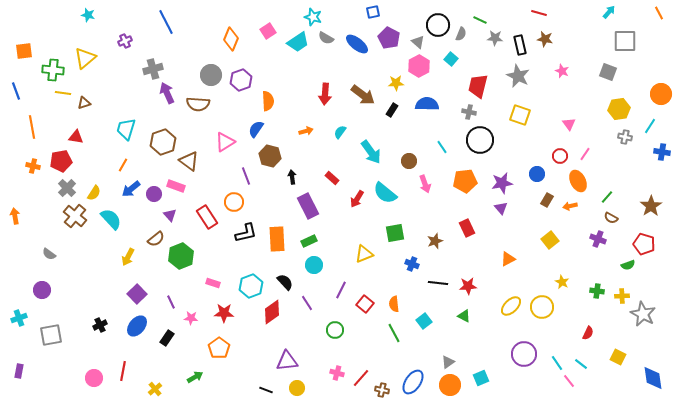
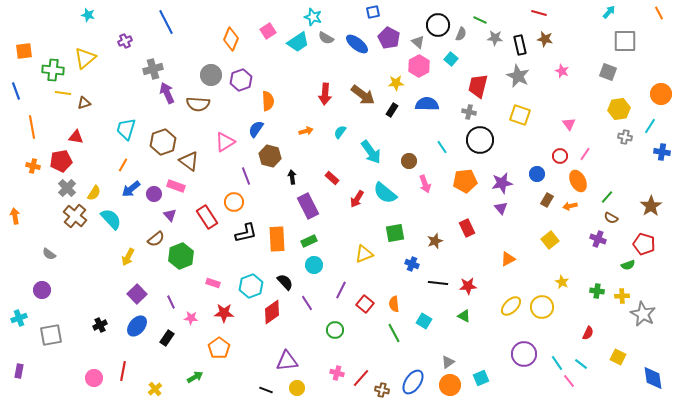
cyan square at (424, 321): rotated 21 degrees counterclockwise
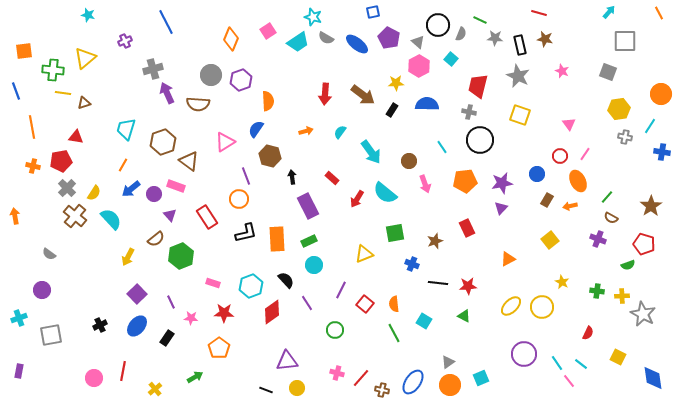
orange circle at (234, 202): moved 5 px right, 3 px up
purple triangle at (501, 208): rotated 24 degrees clockwise
black semicircle at (285, 282): moved 1 px right, 2 px up
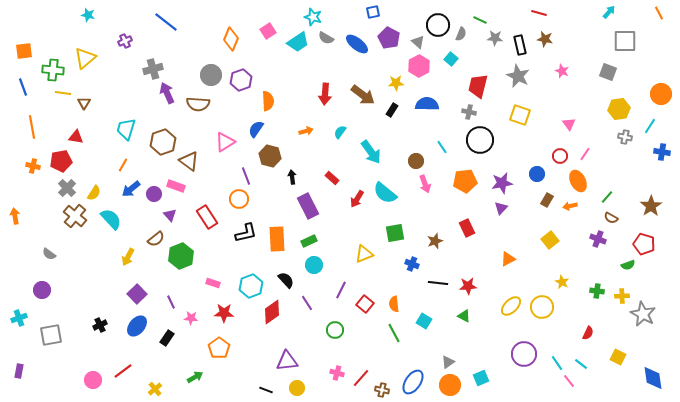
blue line at (166, 22): rotated 25 degrees counterclockwise
blue line at (16, 91): moved 7 px right, 4 px up
brown triangle at (84, 103): rotated 40 degrees counterclockwise
brown circle at (409, 161): moved 7 px right
red line at (123, 371): rotated 42 degrees clockwise
pink circle at (94, 378): moved 1 px left, 2 px down
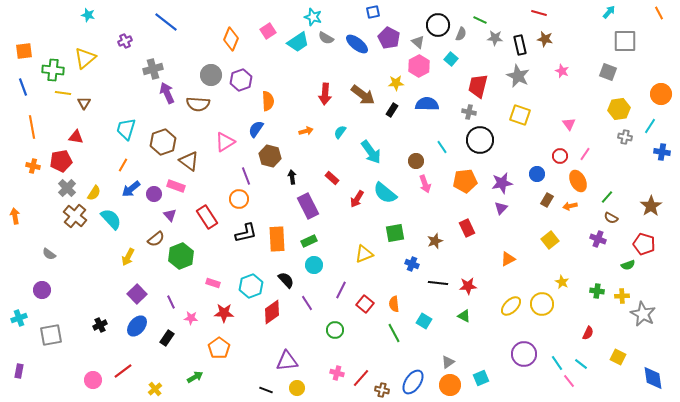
yellow circle at (542, 307): moved 3 px up
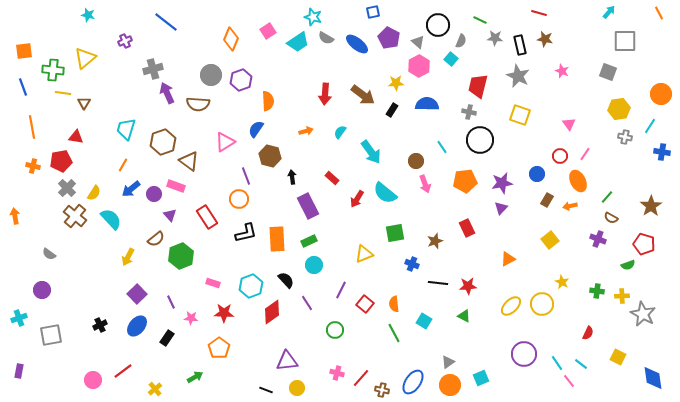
gray semicircle at (461, 34): moved 7 px down
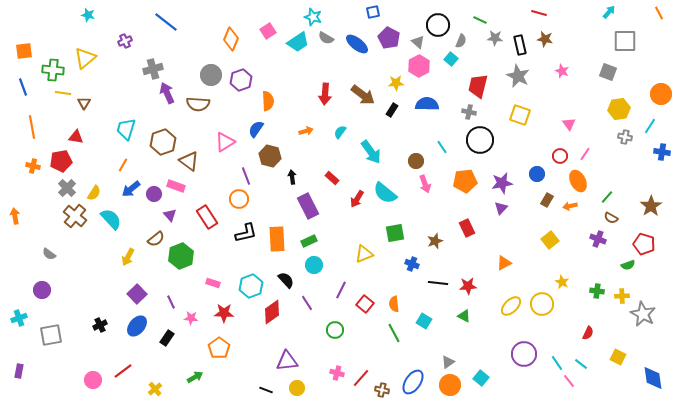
orange triangle at (508, 259): moved 4 px left, 4 px down
cyan square at (481, 378): rotated 28 degrees counterclockwise
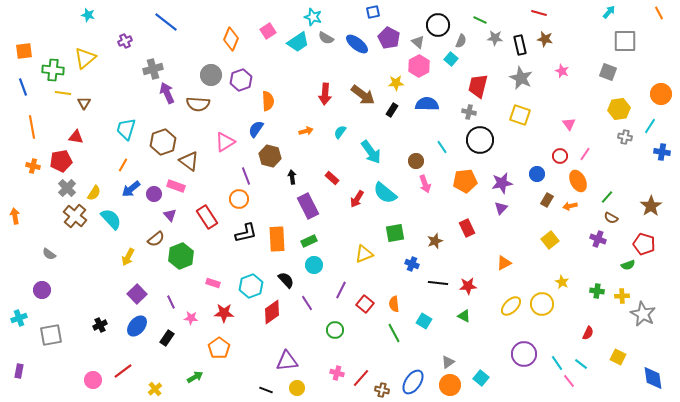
gray star at (518, 76): moved 3 px right, 2 px down
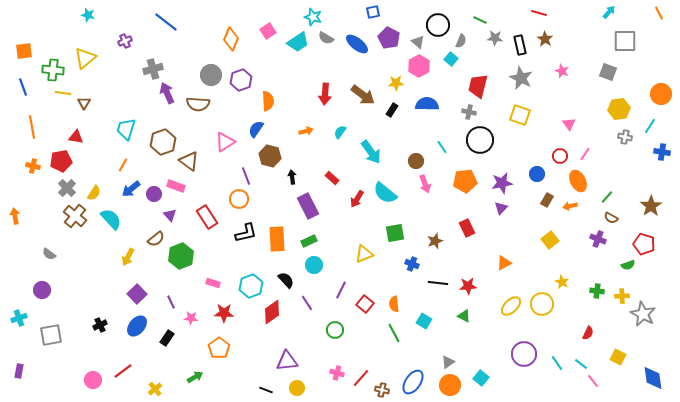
brown star at (545, 39): rotated 21 degrees clockwise
pink line at (569, 381): moved 24 px right
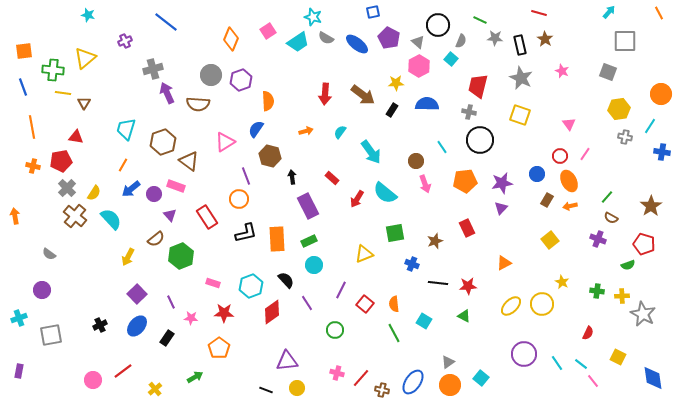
orange ellipse at (578, 181): moved 9 px left
